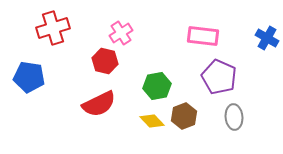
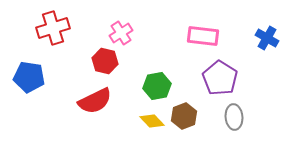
purple pentagon: moved 1 px right, 1 px down; rotated 8 degrees clockwise
red semicircle: moved 4 px left, 3 px up
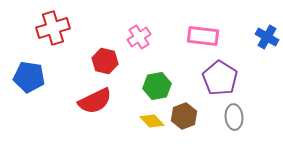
pink cross: moved 18 px right, 4 px down
blue cross: moved 1 px up
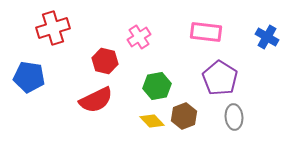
pink rectangle: moved 3 px right, 4 px up
red semicircle: moved 1 px right, 1 px up
